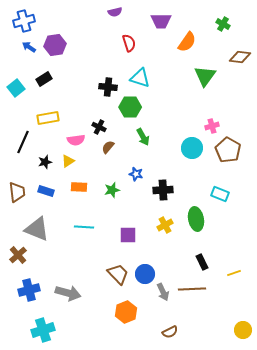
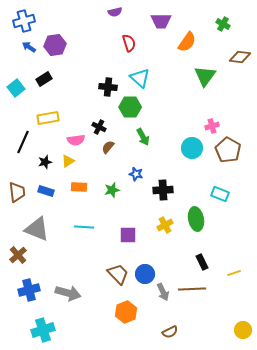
cyan triangle at (140, 78): rotated 25 degrees clockwise
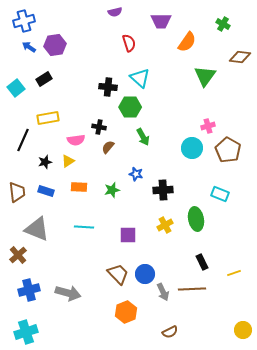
pink cross at (212, 126): moved 4 px left
black cross at (99, 127): rotated 16 degrees counterclockwise
black line at (23, 142): moved 2 px up
cyan cross at (43, 330): moved 17 px left, 2 px down
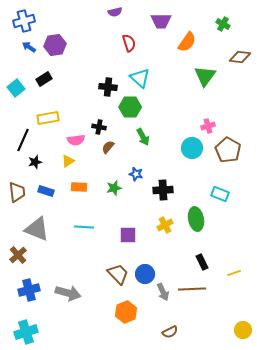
black star at (45, 162): moved 10 px left
green star at (112, 190): moved 2 px right, 2 px up
